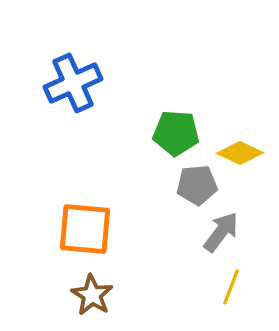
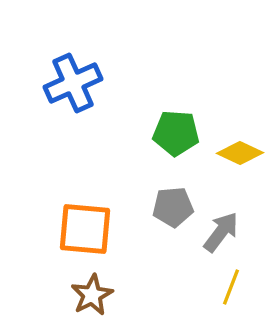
gray pentagon: moved 24 px left, 22 px down
brown star: rotated 12 degrees clockwise
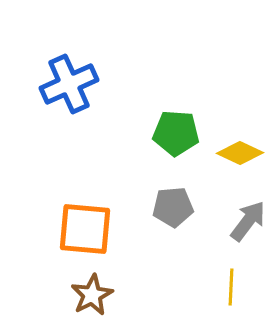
blue cross: moved 4 px left, 1 px down
gray arrow: moved 27 px right, 11 px up
yellow line: rotated 18 degrees counterclockwise
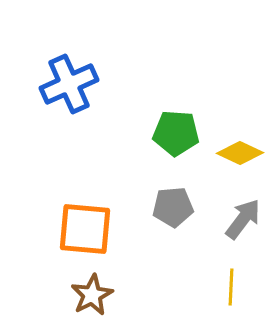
gray arrow: moved 5 px left, 2 px up
